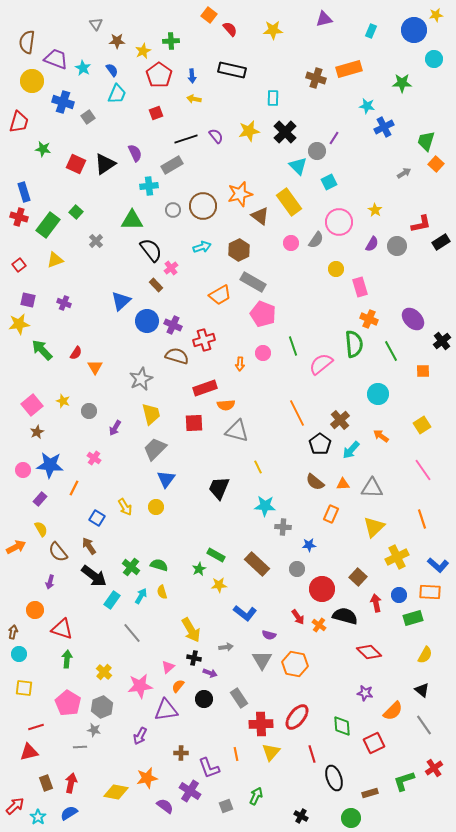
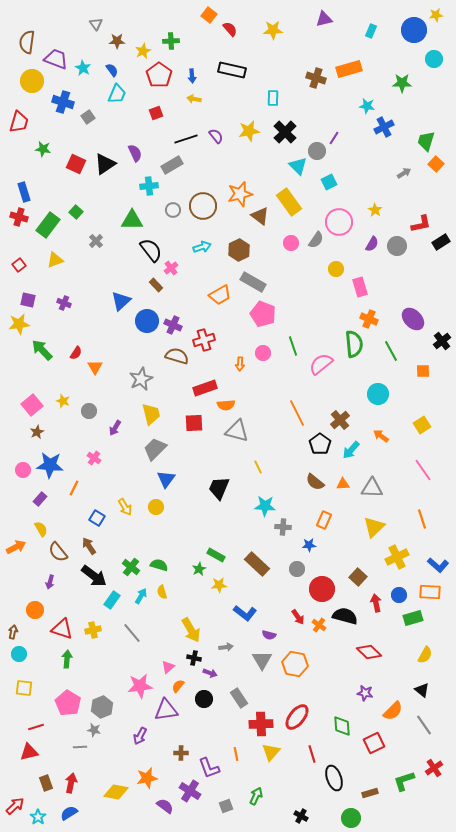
orange rectangle at (331, 514): moved 7 px left, 6 px down
yellow cross at (104, 672): moved 11 px left, 42 px up; rotated 35 degrees clockwise
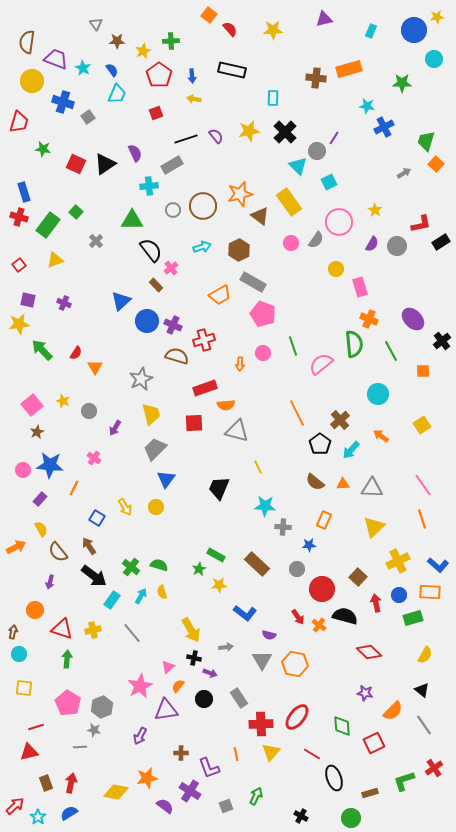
yellow star at (436, 15): moved 1 px right, 2 px down
brown cross at (316, 78): rotated 12 degrees counterclockwise
pink line at (423, 470): moved 15 px down
yellow cross at (397, 557): moved 1 px right, 4 px down
pink star at (140, 686): rotated 20 degrees counterclockwise
red line at (312, 754): rotated 42 degrees counterclockwise
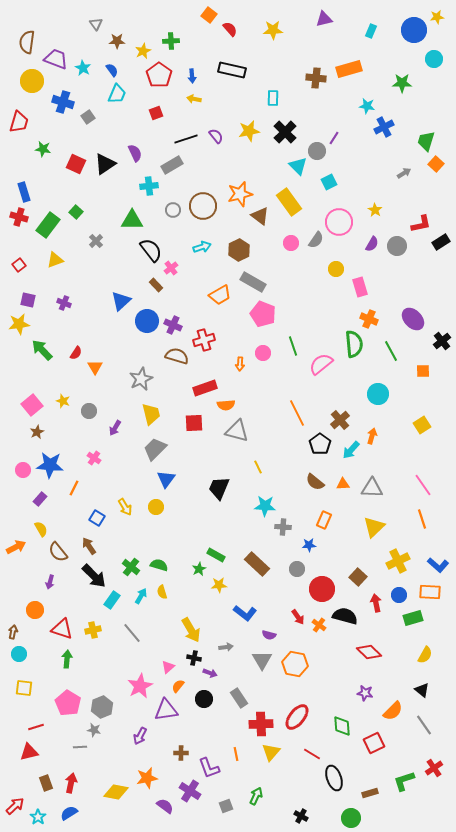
orange arrow at (381, 436): moved 9 px left; rotated 70 degrees clockwise
black arrow at (94, 576): rotated 8 degrees clockwise
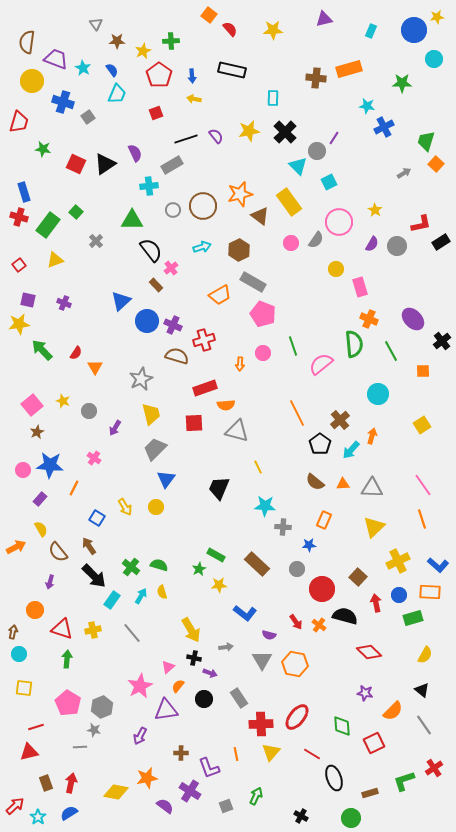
red arrow at (298, 617): moved 2 px left, 5 px down
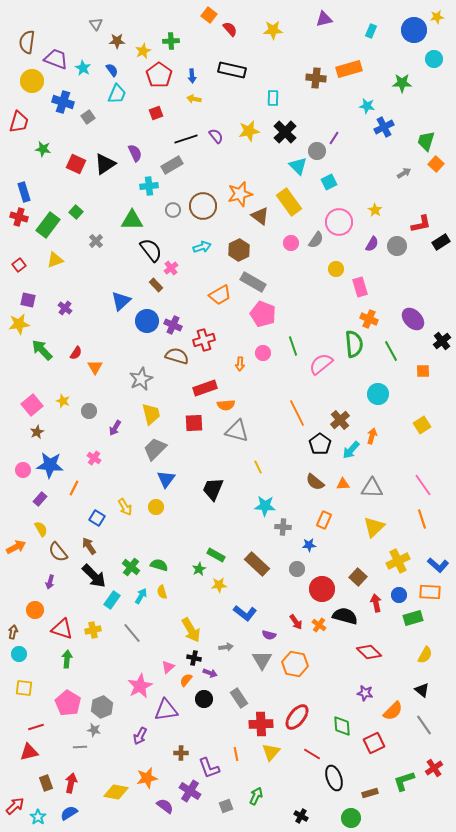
purple cross at (64, 303): moved 1 px right, 5 px down; rotated 16 degrees clockwise
black trapezoid at (219, 488): moved 6 px left, 1 px down
orange semicircle at (178, 686): moved 8 px right, 6 px up
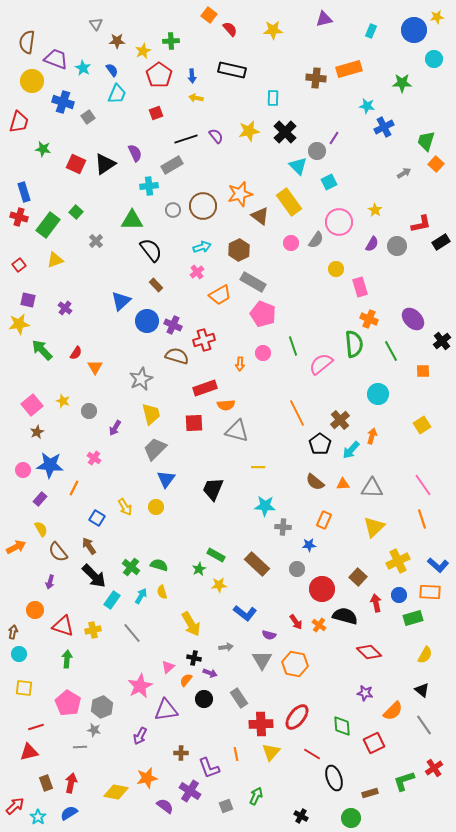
yellow arrow at (194, 99): moved 2 px right, 1 px up
pink cross at (171, 268): moved 26 px right, 4 px down
yellow line at (258, 467): rotated 64 degrees counterclockwise
red triangle at (62, 629): moved 1 px right, 3 px up
yellow arrow at (191, 630): moved 6 px up
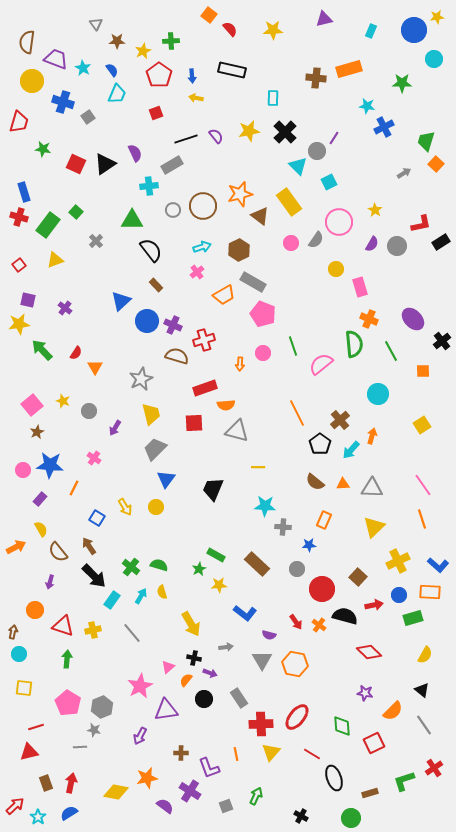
orange trapezoid at (220, 295): moved 4 px right
red arrow at (376, 603): moved 2 px left, 2 px down; rotated 90 degrees clockwise
